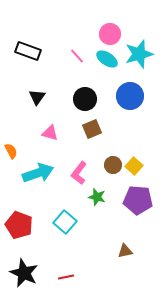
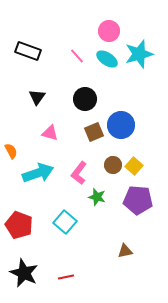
pink circle: moved 1 px left, 3 px up
blue circle: moved 9 px left, 29 px down
brown square: moved 2 px right, 3 px down
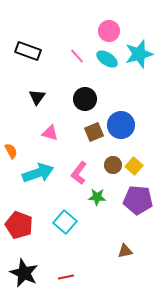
green star: rotated 12 degrees counterclockwise
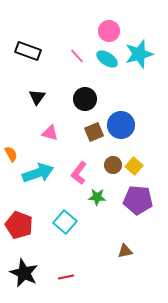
orange semicircle: moved 3 px down
